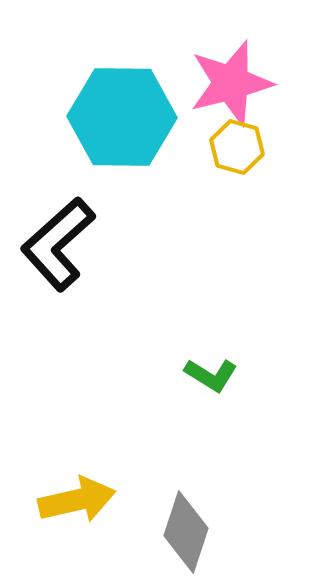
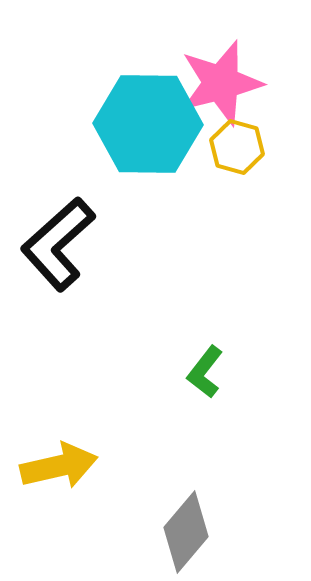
pink star: moved 10 px left
cyan hexagon: moved 26 px right, 7 px down
green L-shape: moved 6 px left, 3 px up; rotated 96 degrees clockwise
yellow arrow: moved 18 px left, 34 px up
gray diamond: rotated 22 degrees clockwise
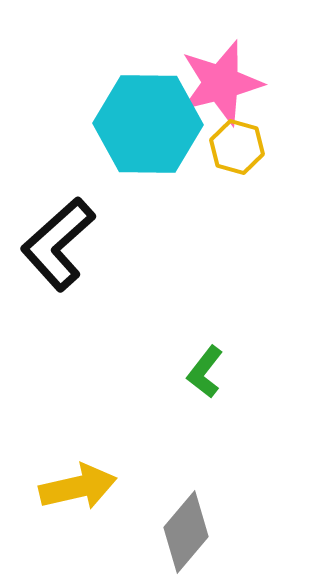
yellow arrow: moved 19 px right, 21 px down
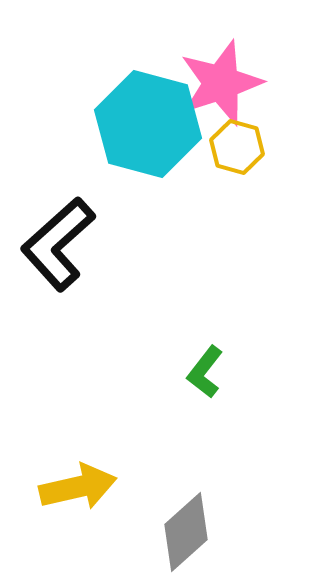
pink star: rotated 4 degrees counterclockwise
cyan hexagon: rotated 14 degrees clockwise
gray diamond: rotated 8 degrees clockwise
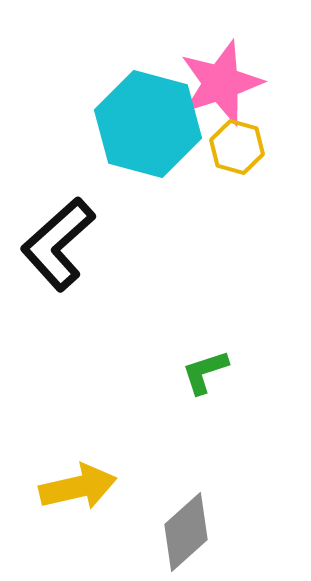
green L-shape: rotated 34 degrees clockwise
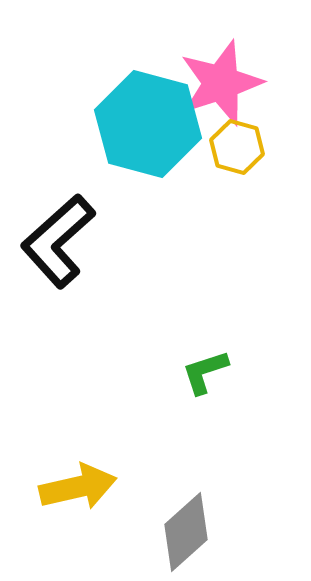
black L-shape: moved 3 px up
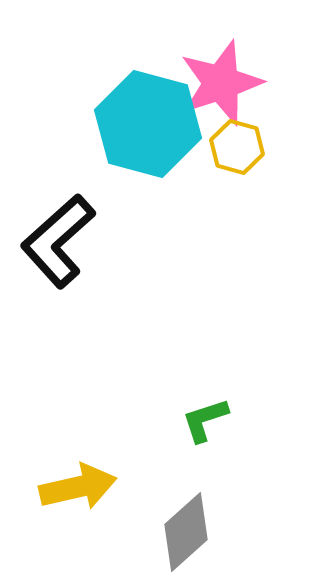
green L-shape: moved 48 px down
